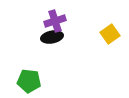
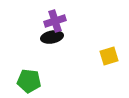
yellow square: moved 1 px left, 22 px down; rotated 18 degrees clockwise
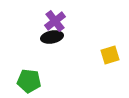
purple cross: rotated 20 degrees counterclockwise
yellow square: moved 1 px right, 1 px up
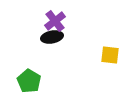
yellow square: rotated 24 degrees clockwise
green pentagon: rotated 25 degrees clockwise
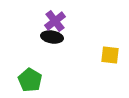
black ellipse: rotated 20 degrees clockwise
green pentagon: moved 1 px right, 1 px up
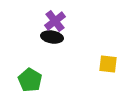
yellow square: moved 2 px left, 9 px down
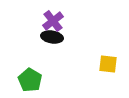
purple cross: moved 2 px left
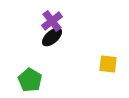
purple cross: moved 1 px left
black ellipse: rotated 50 degrees counterclockwise
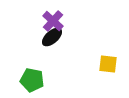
purple cross: moved 1 px right; rotated 10 degrees counterclockwise
green pentagon: moved 2 px right; rotated 20 degrees counterclockwise
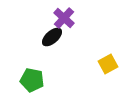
purple cross: moved 11 px right, 3 px up
yellow square: rotated 36 degrees counterclockwise
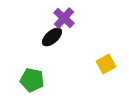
yellow square: moved 2 px left
